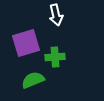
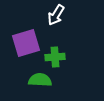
white arrow: rotated 45 degrees clockwise
green semicircle: moved 7 px right; rotated 25 degrees clockwise
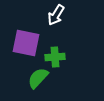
purple square: rotated 28 degrees clockwise
green semicircle: moved 2 px left, 2 px up; rotated 50 degrees counterclockwise
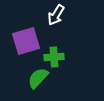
purple square: moved 2 px up; rotated 28 degrees counterclockwise
green cross: moved 1 px left
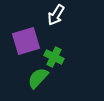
green cross: rotated 30 degrees clockwise
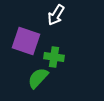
purple square: rotated 36 degrees clockwise
green cross: rotated 18 degrees counterclockwise
